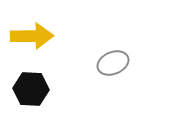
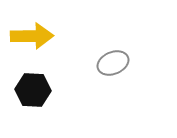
black hexagon: moved 2 px right, 1 px down
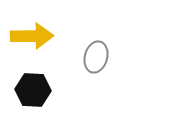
gray ellipse: moved 17 px left, 6 px up; rotated 52 degrees counterclockwise
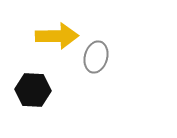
yellow arrow: moved 25 px right
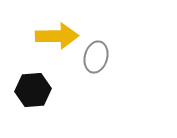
black hexagon: rotated 8 degrees counterclockwise
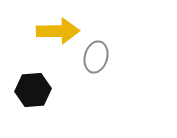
yellow arrow: moved 1 px right, 5 px up
